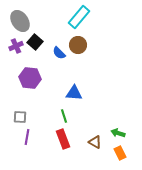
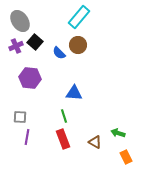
orange rectangle: moved 6 px right, 4 px down
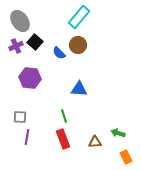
blue triangle: moved 5 px right, 4 px up
brown triangle: rotated 32 degrees counterclockwise
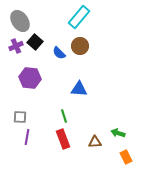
brown circle: moved 2 px right, 1 px down
